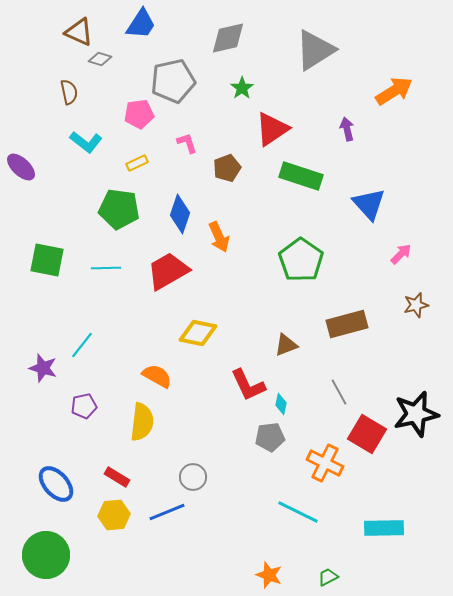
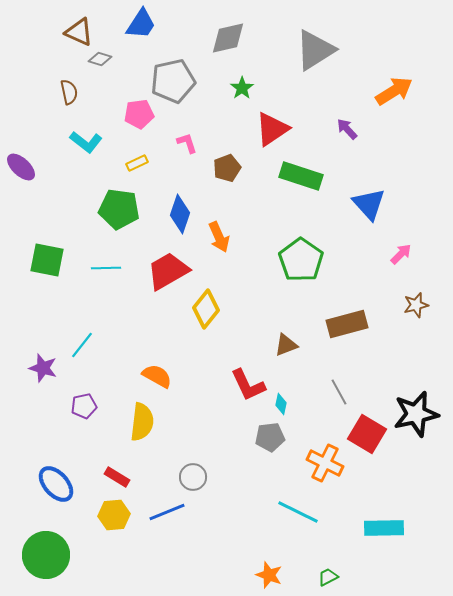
purple arrow at (347, 129): rotated 30 degrees counterclockwise
yellow diamond at (198, 333): moved 8 px right, 24 px up; rotated 63 degrees counterclockwise
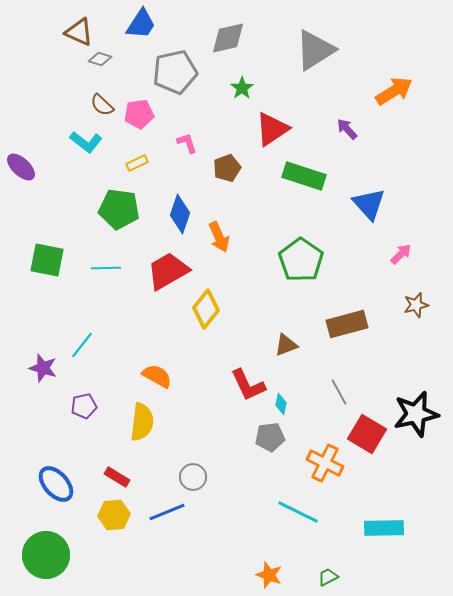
gray pentagon at (173, 81): moved 2 px right, 9 px up
brown semicircle at (69, 92): moved 33 px right, 13 px down; rotated 145 degrees clockwise
green rectangle at (301, 176): moved 3 px right
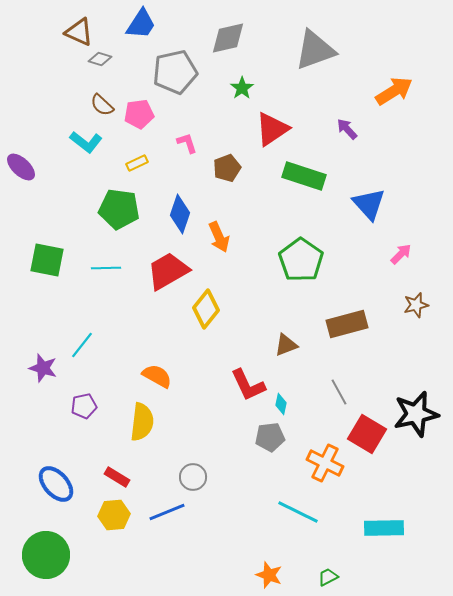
gray triangle at (315, 50): rotated 12 degrees clockwise
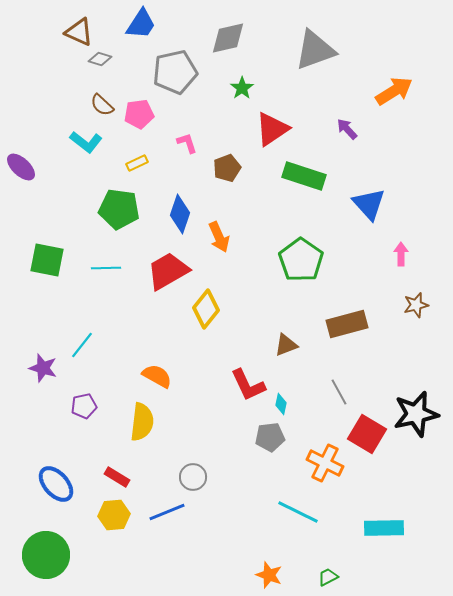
pink arrow at (401, 254): rotated 45 degrees counterclockwise
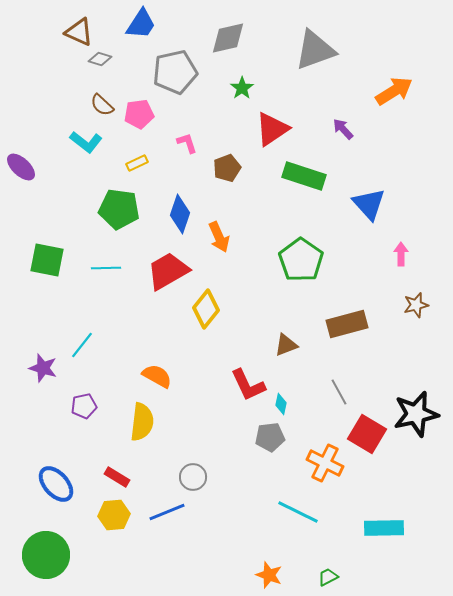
purple arrow at (347, 129): moved 4 px left
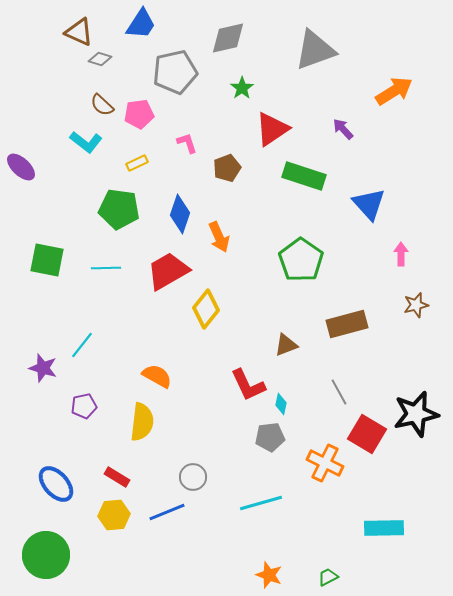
cyan line at (298, 512): moved 37 px left, 9 px up; rotated 42 degrees counterclockwise
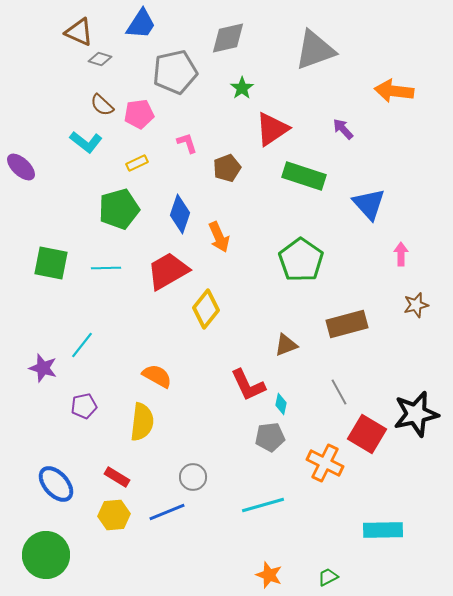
orange arrow at (394, 91): rotated 141 degrees counterclockwise
green pentagon at (119, 209): rotated 24 degrees counterclockwise
green square at (47, 260): moved 4 px right, 3 px down
cyan line at (261, 503): moved 2 px right, 2 px down
cyan rectangle at (384, 528): moved 1 px left, 2 px down
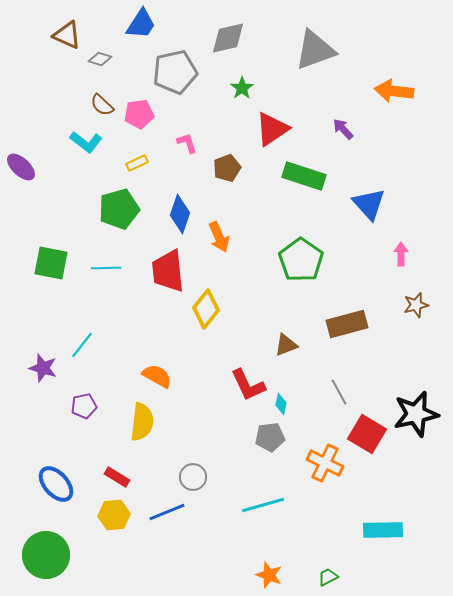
brown triangle at (79, 32): moved 12 px left, 3 px down
red trapezoid at (168, 271): rotated 66 degrees counterclockwise
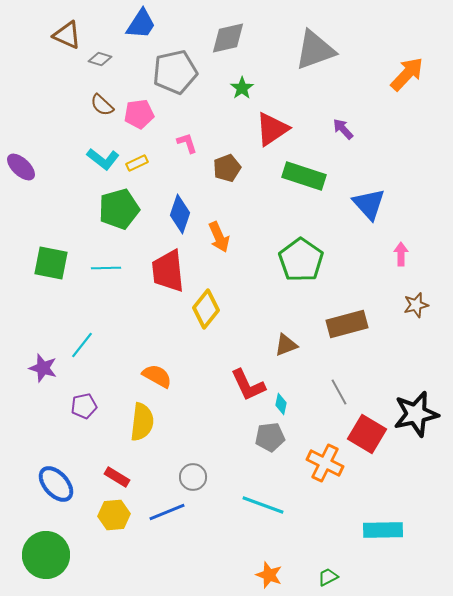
orange arrow at (394, 91): moved 13 px right, 17 px up; rotated 126 degrees clockwise
cyan L-shape at (86, 142): moved 17 px right, 17 px down
cyan line at (263, 505): rotated 36 degrees clockwise
